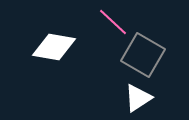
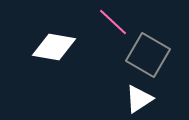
gray square: moved 5 px right
white triangle: moved 1 px right, 1 px down
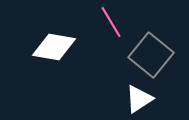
pink line: moved 2 px left; rotated 16 degrees clockwise
gray square: moved 3 px right; rotated 9 degrees clockwise
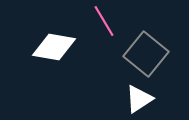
pink line: moved 7 px left, 1 px up
gray square: moved 5 px left, 1 px up
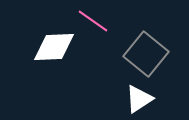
pink line: moved 11 px left; rotated 24 degrees counterclockwise
white diamond: rotated 12 degrees counterclockwise
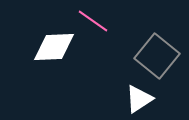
gray square: moved 11 px right, 2 px down
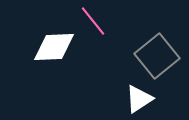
pink line: rotated 16 degrees clockwise
gray square: rotated 12 degrees clockwise
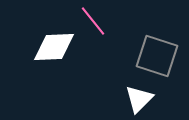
gray square: rotated 33 degrees counterclockwise
white triangle: rotated 12 degrees counterclockwise
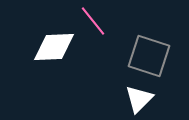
gray square: moved 8 px left
